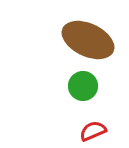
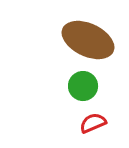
red semicircle: moved 8 px up
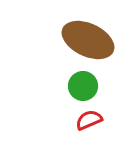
red semicircle: moved 4 px left, 3 px up
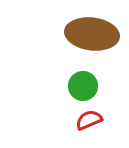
brown ellipse: moved 4 px right, 6 px up; rotated 18 degrees counterclockwise
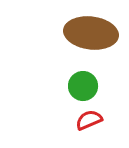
brown ellipse: moved 1 px left, 1 px up
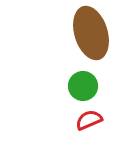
brown ellipse: rotated 66 degrees clockwise
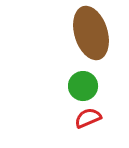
red semicircle: moved 1 px left, 2 px up
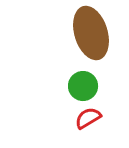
red semicircle: rotated 8 degrees counterclockwise
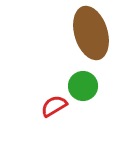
red semicircle: moved 34 px left, 12 px up
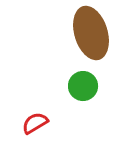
red semicircle: moved 19 px left, 17 px down
